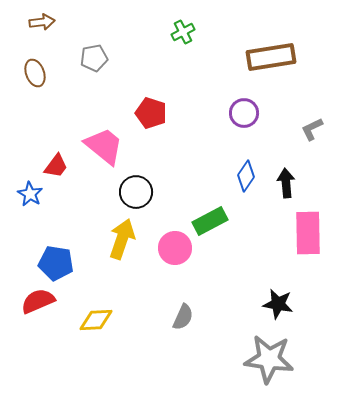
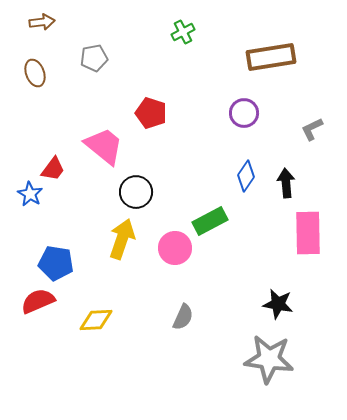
red trapezoid: moved 3 px left, 3 px down
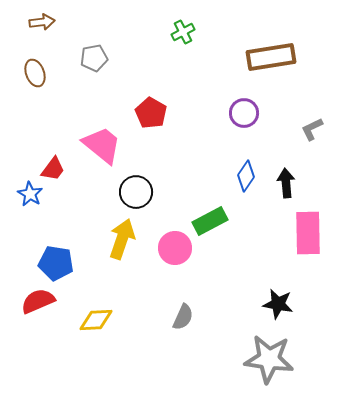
red pentagon: rotated 12 degrees clockwise
pink trapezoid: moved 2 px left, 1 px up
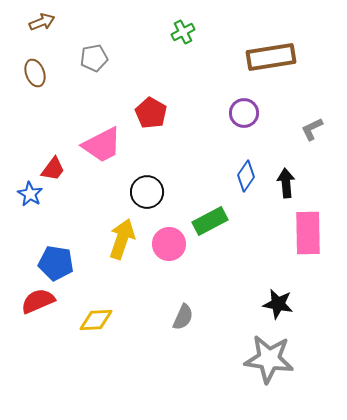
brown arrow: rotated 15 degrees counterclockwise
pink trapezoid: rotated 114 degrees clockwise
black circle: moved 11 px right
pink circle: moved 6 px left, 4 px up
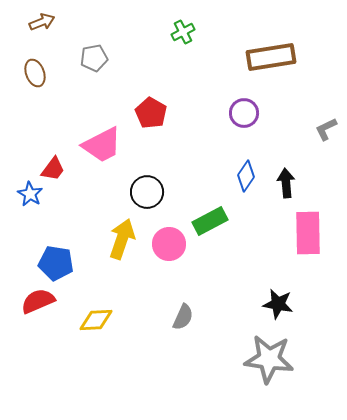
gray L-shape: moved 14 px right
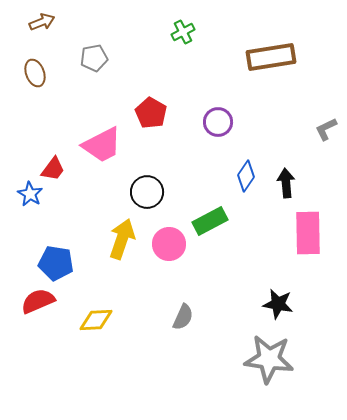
purple circle: moved 26 px left, 9 px down
